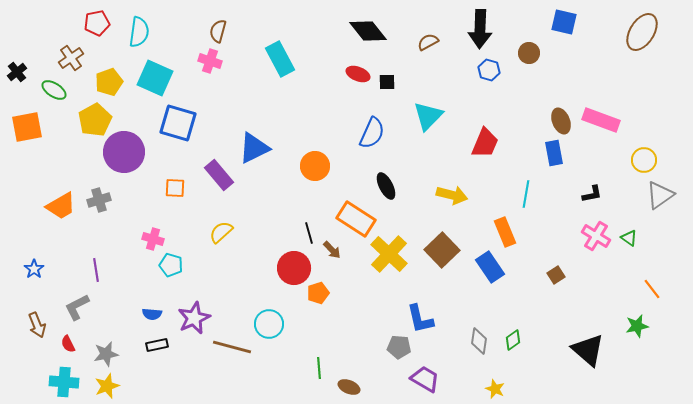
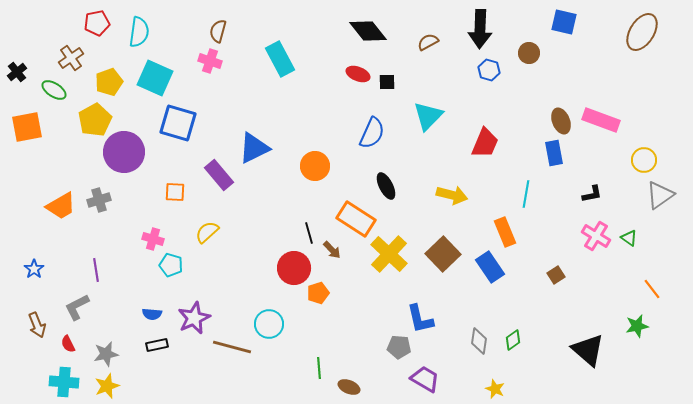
orange square at (175, 188): moved 4 px down
yellow semicircle at (221, 232): moved 14 px left
brown square at (442, 250): moved 1 px right, 4 px down
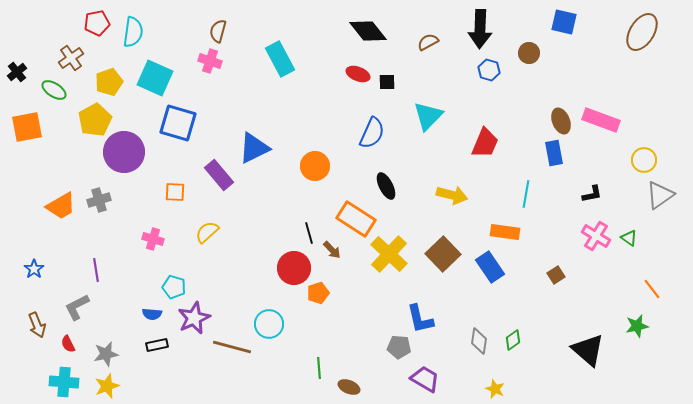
cyan semicircle at (139, 32): moved 6 px left
orange rectangle at (505, 232): rotated 60 degrees counterclockwise
cyan pentagon at (171, 265): moved 3 px right, 22 px down
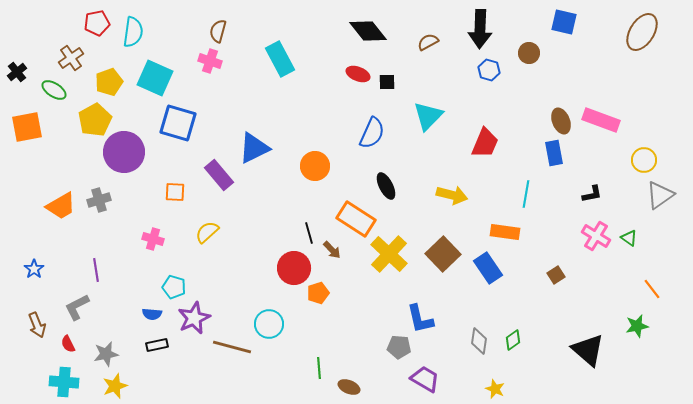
blue rectangle at (490, 267): moved 2 px left, 1 px down
yellow star at (107, 386): moved 8 px right
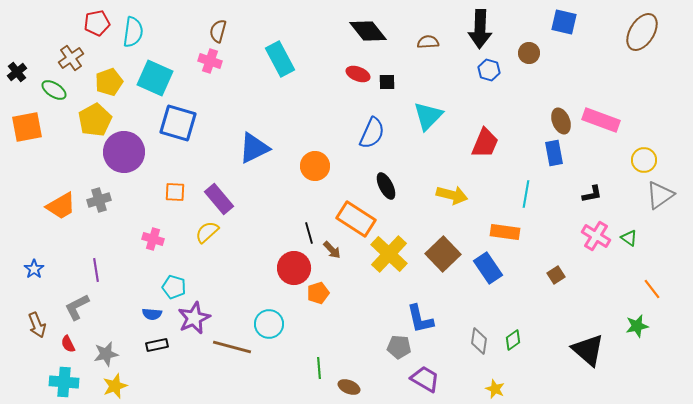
brown semicircle at (428, 42): rotated 25 degrees clockwise
purple rectangle at (219, 175): moved 24 px down
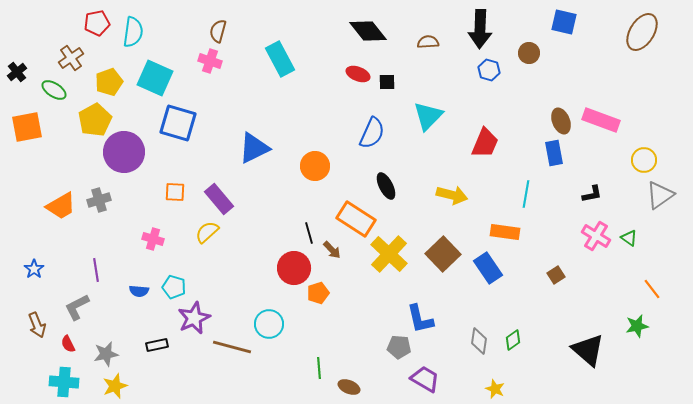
blue semicircle at (152, 314): moved 13 px left, 23 px up
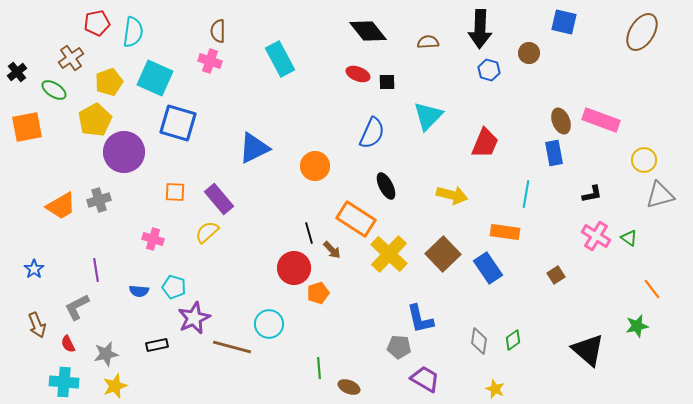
brown semicircle at (218, 31): rotated 15 degrees counterclockwise
gray triangle at (660, 195): rotated 20 degrees clockwise
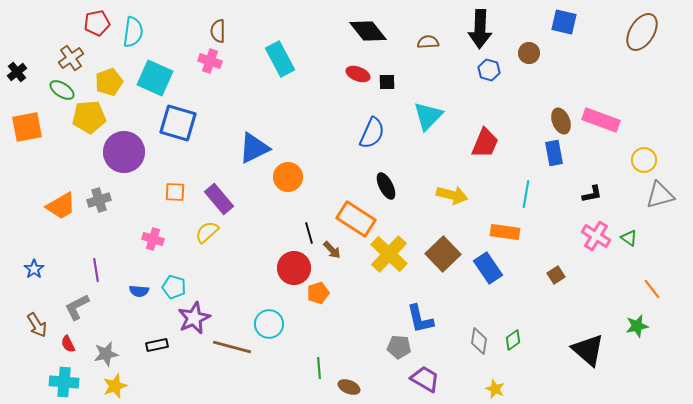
green ellipse at (54, 90): moved 8 px right
yellow pentagon at (95, 120): moved 6 px left, 3 px up; rotated 24 degrees clockwise
orange circle at (315, 166): moved 27 px left, 11 px down
brown arrow at (37, 325): rotated 10 degrees counterclockwise
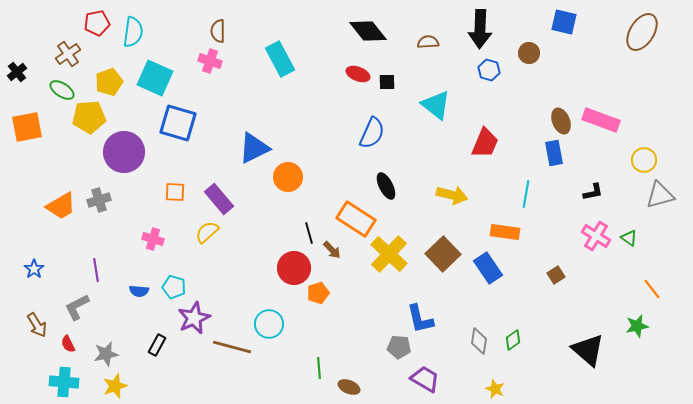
brown cross at (71, 58): moved 3 px left, 4 px up
cyan triangle at (428, 116): moved 8 px right, 11 px up; rotated 36 degrees counterclockwise
black L-shape at (592, 194): moved 1 px right, 2 px up
black rectangle at (157, 345): rotated 50 degrees counterclockwise
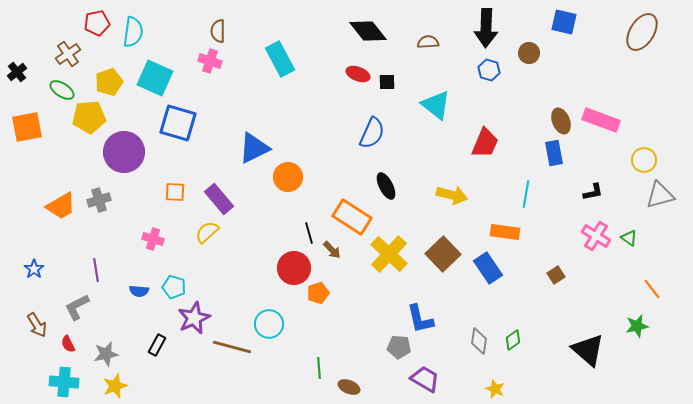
black arrow at (480, 29): moved 6 px right, 1 px up
orange rectangle at (356, 219): moved 4 px left, 2 px up
